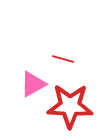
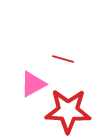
red star: moved 2 px left, 5 px down
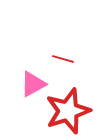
red star: rotated 21 degrees counterclockwise
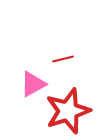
red line: rotated 30 degrees counterclockwise
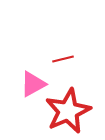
red star: rotated 6 degrees counterclockwise
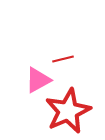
pink triangle: moved 5 px right, 4 px up
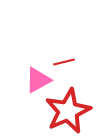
red line: moved 1 px right, 3 px down
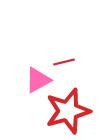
red star: rotated 9 degrees clockwise
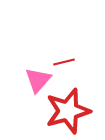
pink triangle: rotated 20 degrees counterclockwise
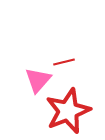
red star: rotated 6 degrees counterclockwise
